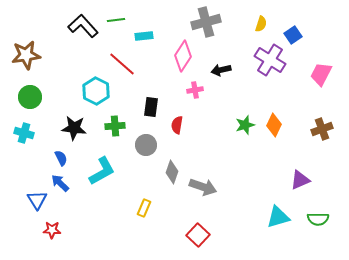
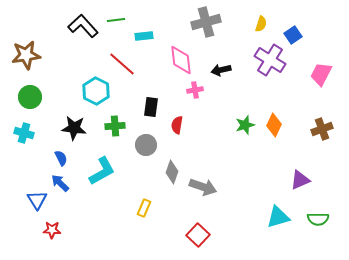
pink diamond: moved 2 px left, 4 px down; rotated 40 degrees counterclockwise
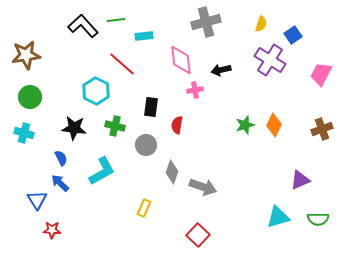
green cross: rotated 18 degrees clockwise
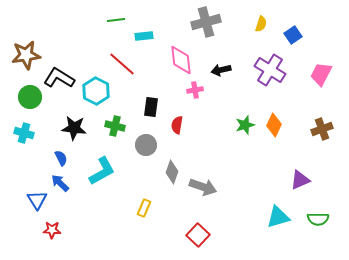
black L-shape: moved 24 px left, 52 px down; rotated 16 degrees counterclockwise
purple cross: moved 10 px down
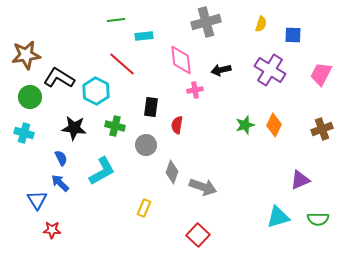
blue square: rotated 36 degrees clockwise
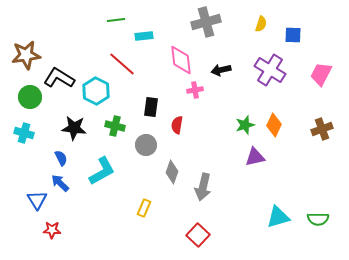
purple triangle: moved 45 px left, 23 px up; rotated 10 degrees clockwise
gray arrow: rotated 84 degrees clockwise
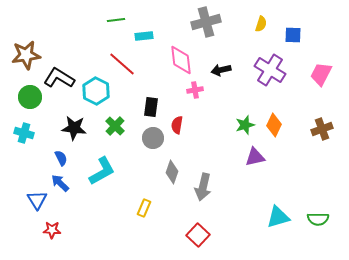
green cross: rotated 30 degrees clockwise
gray circle: moved 7 px right, 7 px up
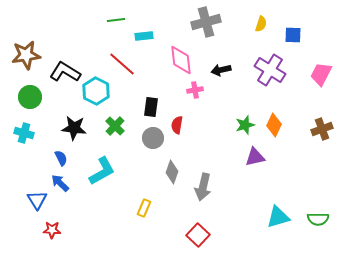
black L-shape: moved 6 px right, 6 px up
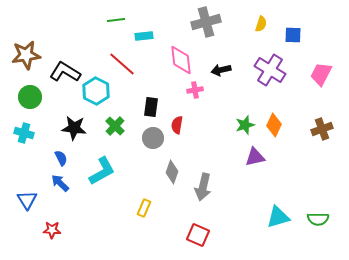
blue triangle: moved 10 px left
red square: rotated 20 degrees counterclockwise
